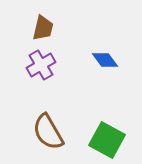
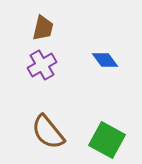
purple cross: moved 1 px right
brown semicircle: rotated 9 degrees counterclockwise
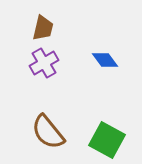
purple cross: moved 2 px right, 2 px up
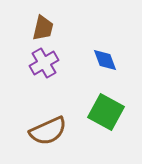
blue diamond: rotated 16 degrees clockwise
brown semicircle: moved 1 px up; rotated 75 degrees counterclockwise
green square: moved 1 px left, 28 px up
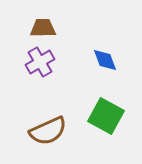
brown trapezoid: rotated 104 degrees counterclockwise
purple cross: moved 4 px left, 1 px up
green square: moved 4 px down
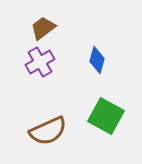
brown trapezoid: rotated 36 degrees counterclockwise
blue diamond: moved 8 px left; rotated 36 degrees clockwise
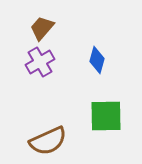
brown trapezoid: moved 1 px left; rotated 12 degrees counterclockwise
green square: rotated 30 degrees counterclockwise
brown semicircle: moved 10 px down
